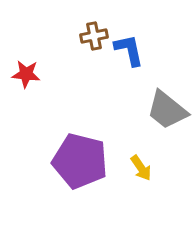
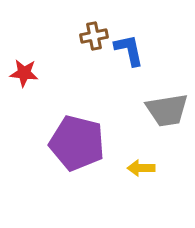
red star: moved 2 px left, 1 px up
gray trapezoid: rotated 48 degrees counterclockwise
purple pentagon: moved 3 px left, 18 px up
yellow arrow: rotated 124 degrees clockwise
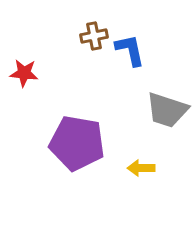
blue L-shape: moved 1 px right
gray trapezoid: rotated 27 degrees clockwise
purple pentagon: rotated 4 degrees counterclockwise
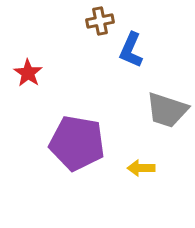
brown cross: moved 6 px right, 15 px up
blue L-shape: moved 1 px right; rotated 144 degrees counterclockwise
red star: moved 4 px right; rotated 28 degrees clockwise
